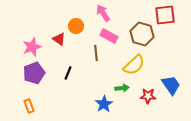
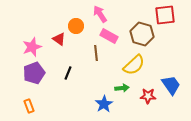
pink arrow: moved 3 px left, 1 px down
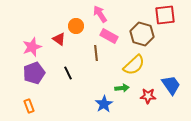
black line: rotated 48 degrees counterclockwise
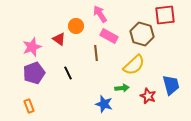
blue trapezoid: rotated 20 degrees clockwise
red star: rotated 21 degrees clockwise
blue star: rotated 24 degrees counterclockwise
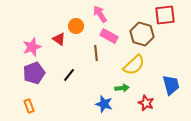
black line: moved 1 px right, 2 px down; rotated 64 degrees clockwise
red star: moved 2 px left, 7 px down
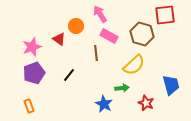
blue star: rotated 12 degrees clockwise
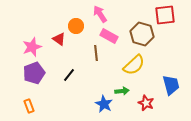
green arrow: moved 3 px down
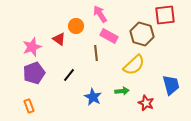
blue star: moved 11 px left, 7 px up
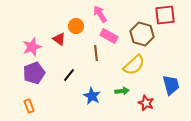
blue star: moved 1 px left, 1 px up
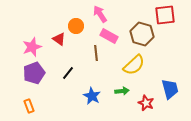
black line: moved 1 px left, 2 px up
blue trapezoid: moved 1 px left, 4 px down
